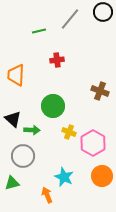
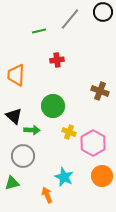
black triangle: moved 1 px right, 3 px up
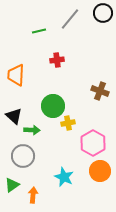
black circle: moved 1 px down
yellow cross: moved 1 px left, 9 px up; rotated 32 degrees counterclockwise
orange circle: moved 2 px left, 5 px up
green triangle: moved 2 px down; rotated 21 degrees counterclockwise
orange arrow: moved 14 px left; rotated 28 degrees clockwise
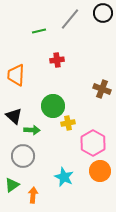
brown cross: moved 2 px right, 2 px up
